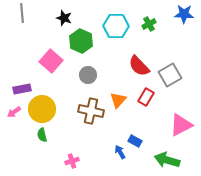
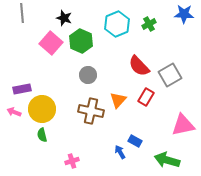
cyan hexagon: moved 1 px right, 2 px up; rotated 25 degrees counterclockwise
pink square: moved 18 px up
pink arrow: rotated 56 degrees clockwise
pink triangle: moved 2 px right; rotated 15 degrees clockwise
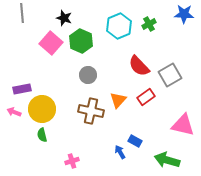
cyan hexagon: moved 2 px right, 2 px down
red rectangle: rotated 24 degrees clockwise
pink triangle: rotated 25 degrees clockwise
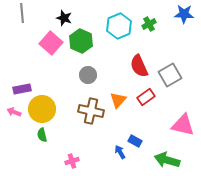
red semicircle: rotated 20 degrees clockwise
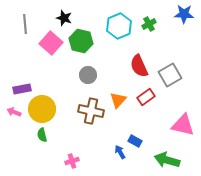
gray line: moved 3 px right, 11 px down
green hexagon: rotated 10 degrees counterclockwise
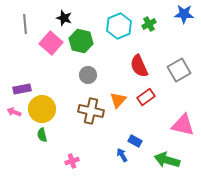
gray square: moved 9 px right, 5 px up
blue arrow: moved 2 px right, 3 px down
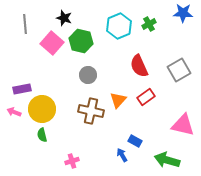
blue star: moved 1 px left, 1 px up
pink square: moved 1 px right
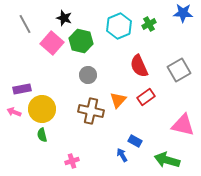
gray line: rotated 24 degrees counterclockwise
